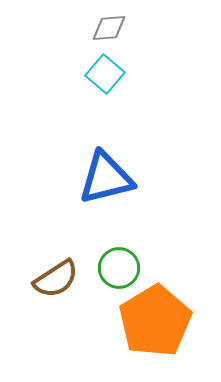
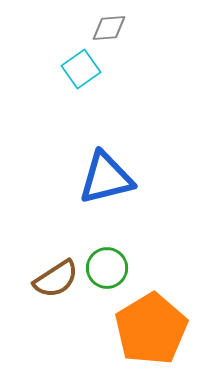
cyan square: moved 24 px left, 5 px up; rotated 15 degrees clockwise
green circle: moved 12 px left
orange pentagon: moved 4 px left, 8 px down
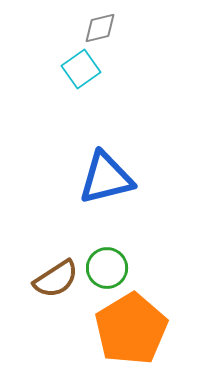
gray diamond: moved 9 px left; rotated 9 degrees counterclockwise
orange pentagon: moved 20 px left
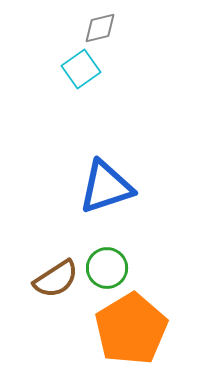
blue triangle: moved 9 px down; rotated 4 degrees counterclockwise
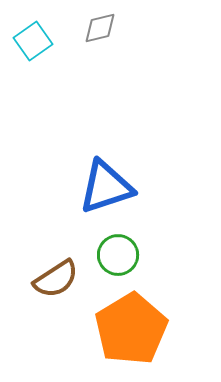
cyan square: moved 48 px left, 28 px up
green circle: moved 11 px right, 13 px up
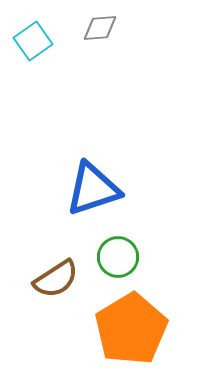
gray diamond: rotated 9 degrees clockwise
blue triangle: moved 13 px left, 2 px down
green circle: moved 2 px down
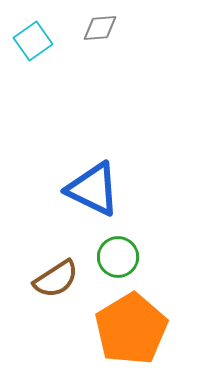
blue triangle: rotated 44 degrees clockwise
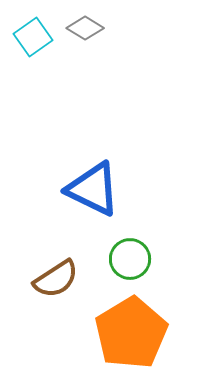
gray diamond: moved 15 px left; rotated 36 degrees clockwise
cyan square: moved 4 px up
green circle: moved 12 px right, 2 px down
orange pentagon: moved 4 px down
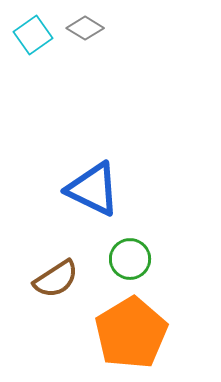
cyan square: moved 2 px up
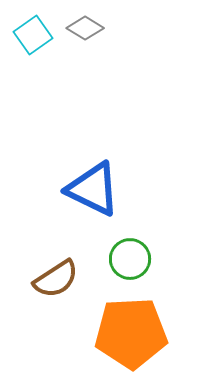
orange pentagon: rotated 28 degrees clockwise
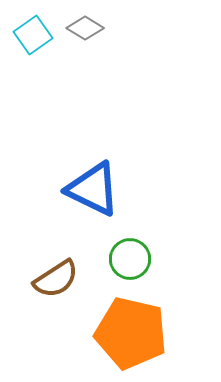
orange pentagon: rotated 16 degrees clockwise
